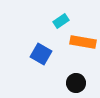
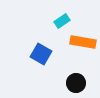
cyan rectangle: moved 1 px right
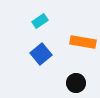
cyan rectangle: moved 22 px left
blue square: rotated 20 degrees clockwise
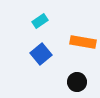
black circle: moved 1 px right, 1 px up
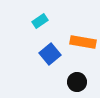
blue square: moved 9 px right
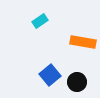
blue square: moved 21 px down
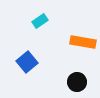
blue square: moved 23 px left, 13 px up
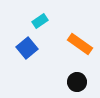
orange rectangle: moved 3 px left, 2 px down; rotated 25 degrees clockwise
blue square: moved 14 px up
